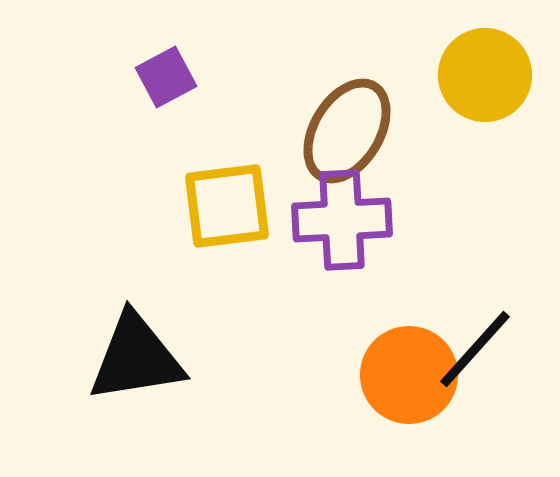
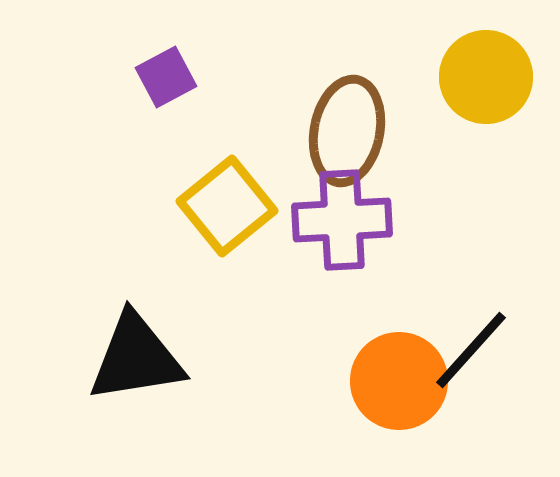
yellow circle: moved 1 px right, 2 px down
brown ellipse: rotated 20 degrees counterclockwise
yellow square: rotated 32 degrees counterclockwise
black line: moved 4 px left, 1 px down
orange circle: moved 10 px left, 6 px down
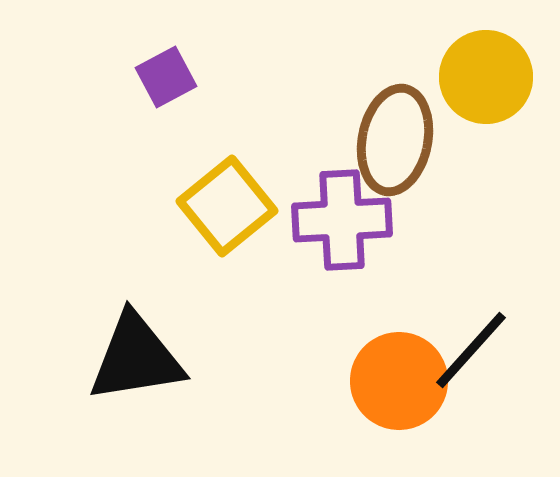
brown ellipse: moved 48 px right, 9 px down
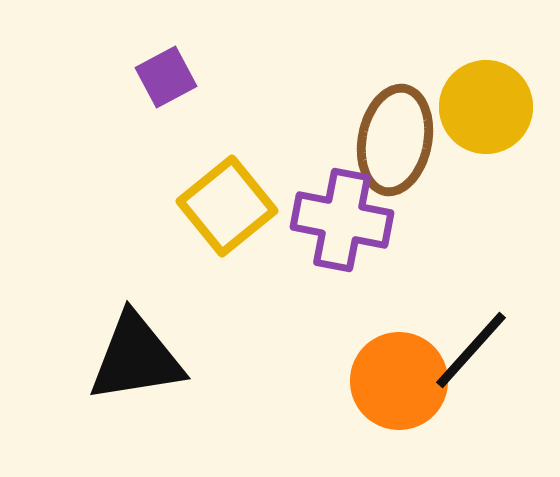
yellow circle: moved 30 px down
purple cross: rotated 14 degrees clockwise
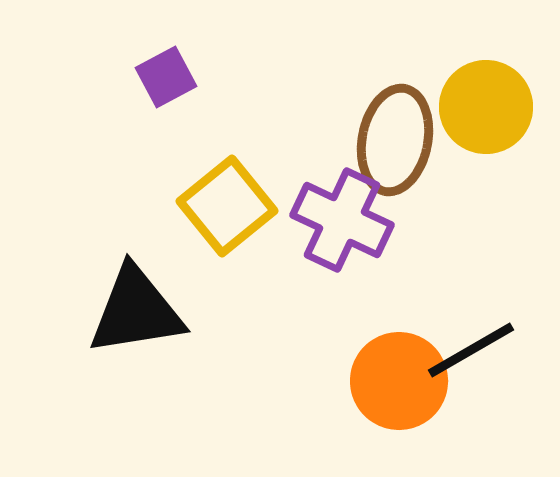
purple cross: rotated 14 degrees clockwise
black line: rotated 18 degrees clockwise
black triangle: moved 47 px up
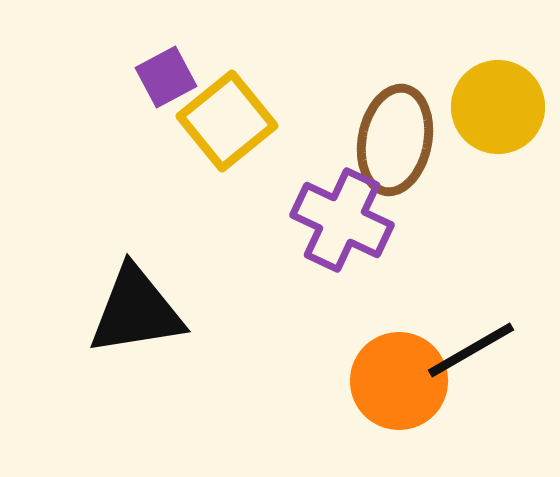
yellow circle: moved 12 px right
yellow square: moved 85 px up
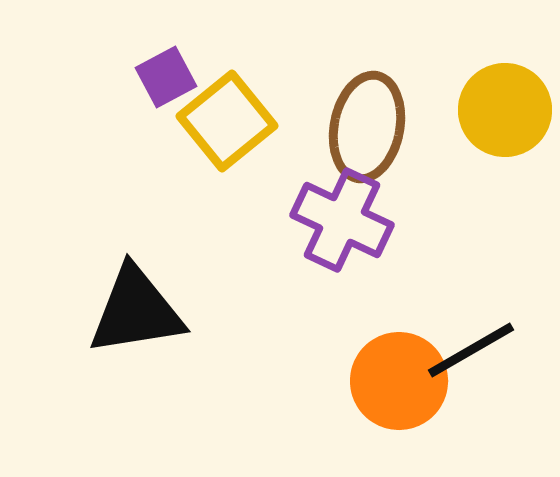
yellow circle: moved 7 px right, 3 px down
brown ellipse: moved 28 px left, 13 px up
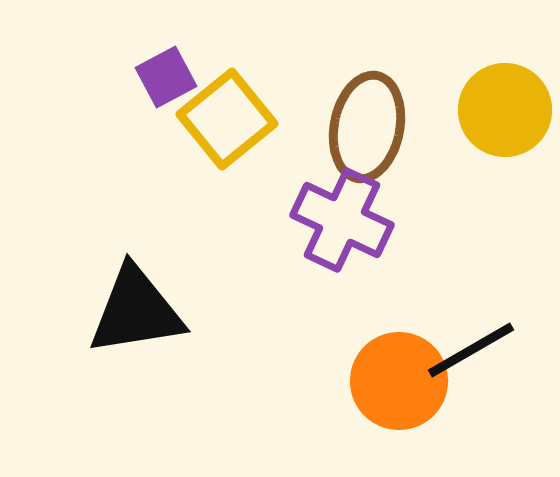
yellow square: moved 2 px up
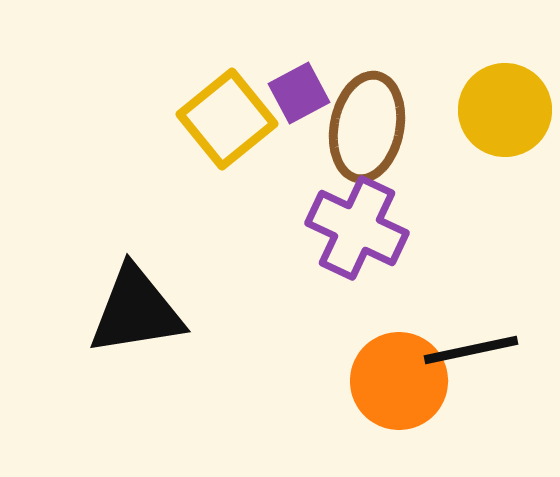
purple square: moved 133 px right, 16 px down
purple cross: moved 15 px right, 8 px down
black line: rotated 18 degrees clockwise
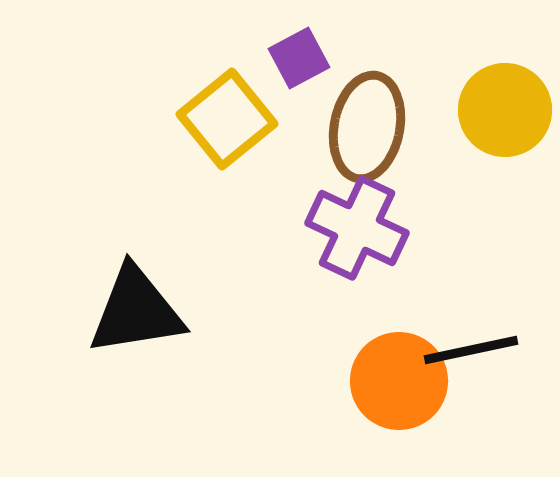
purple square: moved 35 px up
